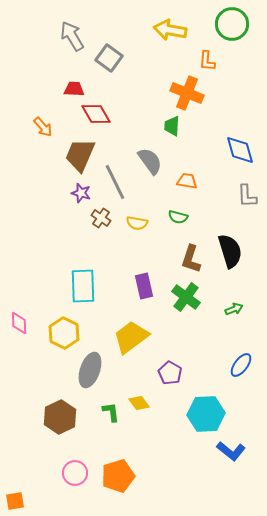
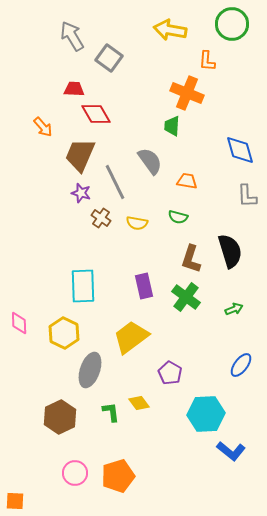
orange square: rotated 12 degrees clockwise
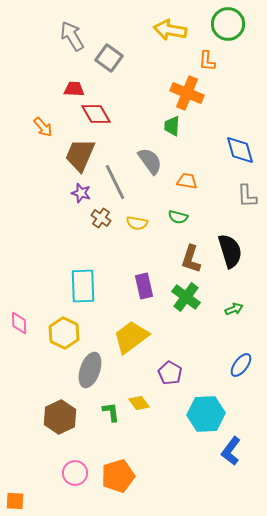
green circle: moved 4 px left
blue L-shape: rotated 88 degrees clockwise
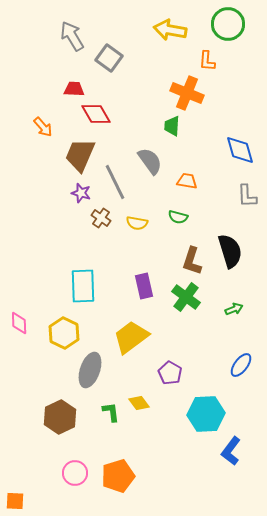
brown L-shape: moved 1 px right, 2 px down
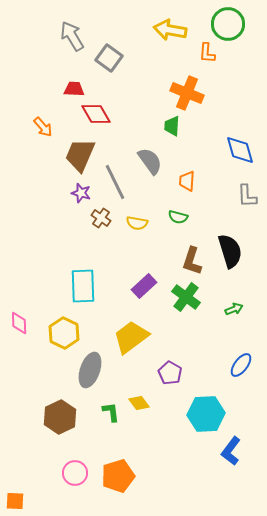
orange L-shape: moved 8 px up
orange trapezoid: rotated 95 degrees counterclockwise
purple rectangle: rotated 60 degrees clockwise
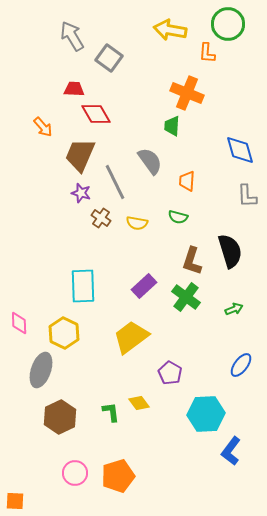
gray ellipse: moved 49 px left
